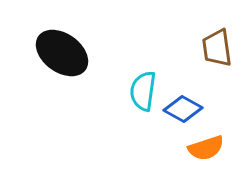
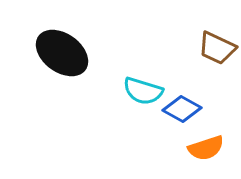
brown trapezoid: rotated 57 degrees counterclockwise
cyan semicircle: rotated 81 degrees counterclockwise
blue diamond: moved 1 px left
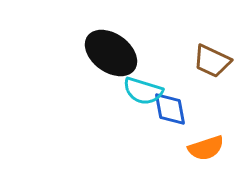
brown trapezoid: moved 5 px left, 13 px down
black ellipse: moved 49 px right
blue diamond: moved 12 px left; rotated 51 degrees clockwise
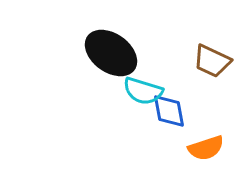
blue diamond: moved 1 px left, 2 px down
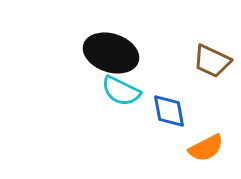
black ellipse: rotated 18 degrees counterclockwise
cyan semicircle: moved 22 px left; rotated 9 degrees clockwise
orange semicircle: rotated 9 degrees counterclockwise
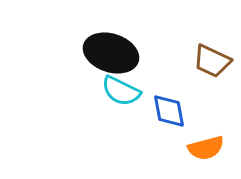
orange semicircle: rotated 12 degrees clockwise
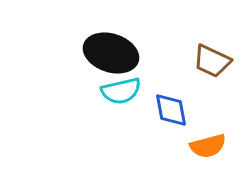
cyan semicircle: rotated 39 degrees counterclockwise
blue diamond: moved 2 px right, 1 px up
orange semicircle: moved 2 px right, 2 px up
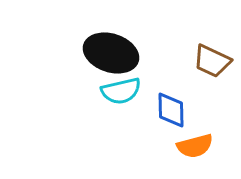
blue diamond: rotated 9 degrees clockwise
orange semicircle: moved 13 px left
